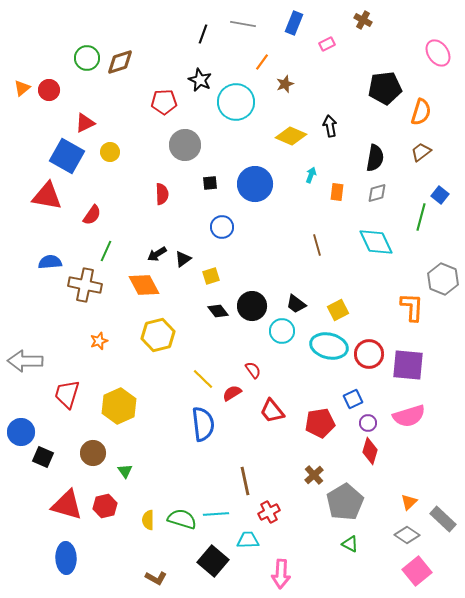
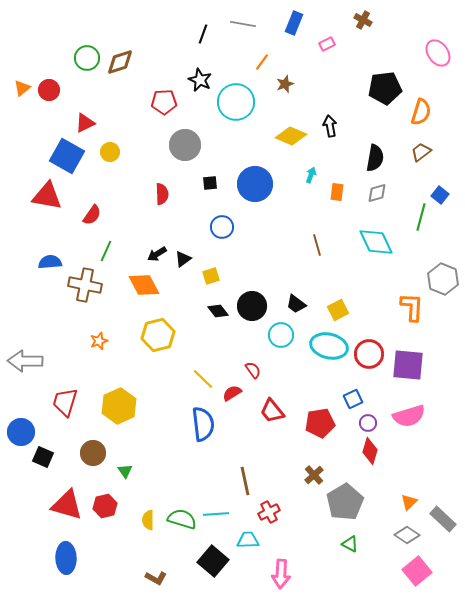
cyan circle at (282, 331): moved 1 px left, 4 px down
red trapezoid at (67, 394): moved 2 px left, 8 px down
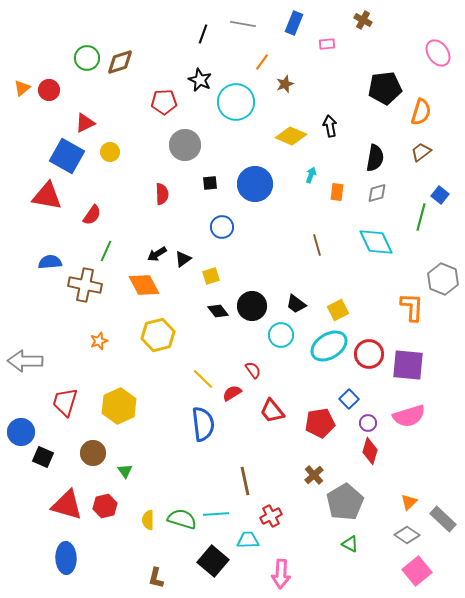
pink rectangle at (327, 44): rotated 21 degrees clockwise
cyan ellipse at (329, 346): rotated 45 degrees counterclockwise
blue square at (353, 399): moved 4 px left; rotated 18 degrees counterclockwise
red cross at (269, 512): moved 2 px right, 4 px down
brown L-shape at (156, 578): rotated 75 degrees clockwise
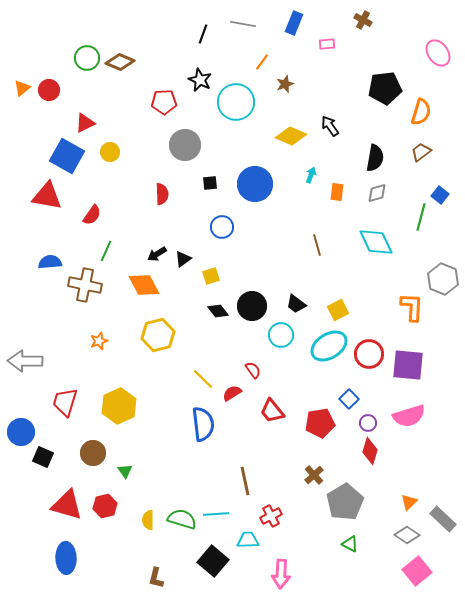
brown diamond at (120, 62): rotated 40 degrees clockwise
black arrow at (330, 126): rotated 25 degrees counterclockwise
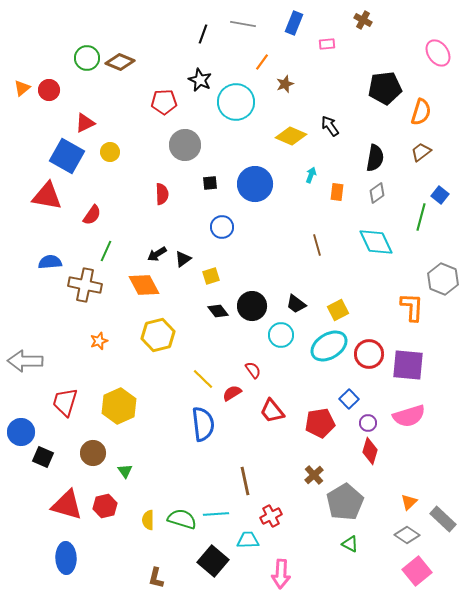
gray diamond at (377, 193): rotated 20 degrees counterclockwise
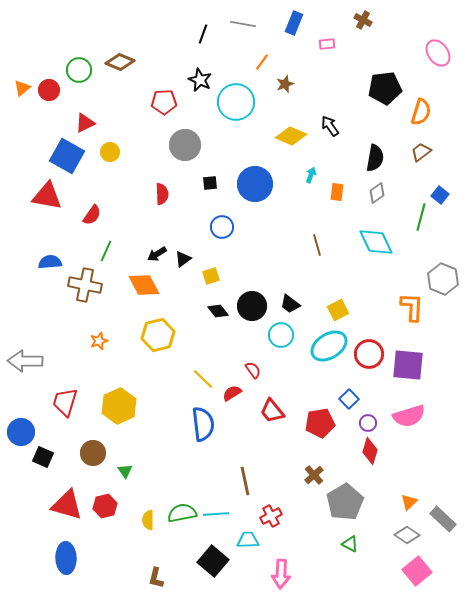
green circle at (87, 58): moved 8 px left, 12 px down
black trapezoid at (296, 304): moved 6 px left
green semicircle at (182, 519): moved 6 px up; rotated 28 degrees counterclockwise
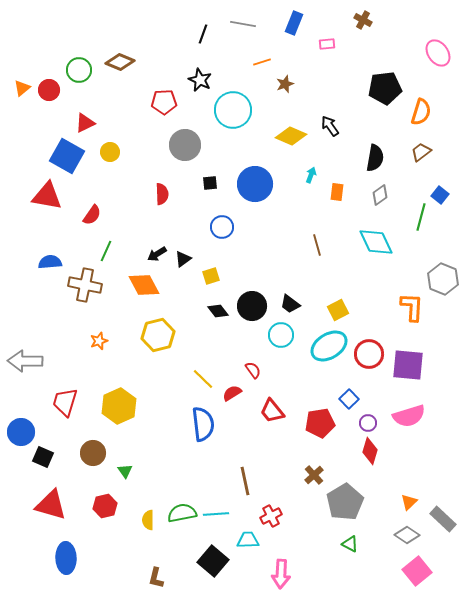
orange line at (262, 62): rotated 36 degrees clockwise
cyan circle at (236, 102): moved 3 px left, 8 px down
gray diamond at (377, 193): moved 3 px right, 2 px down
red triangle at (67, 505): moved 16 px left
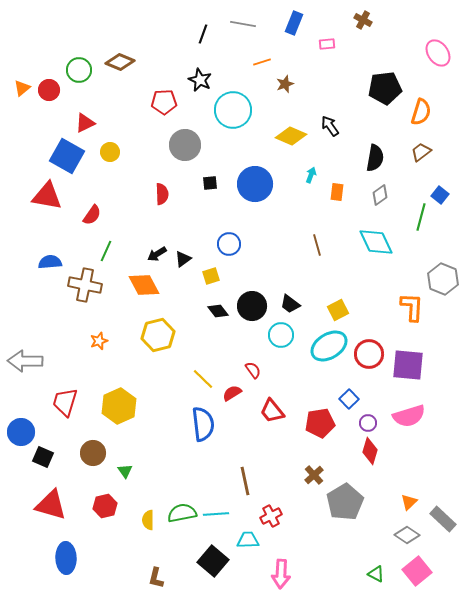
blue circle at (222, 227): moved 7 px right, 17 px down
green triangle at (350, 544): moved 26 px right, 30 px down
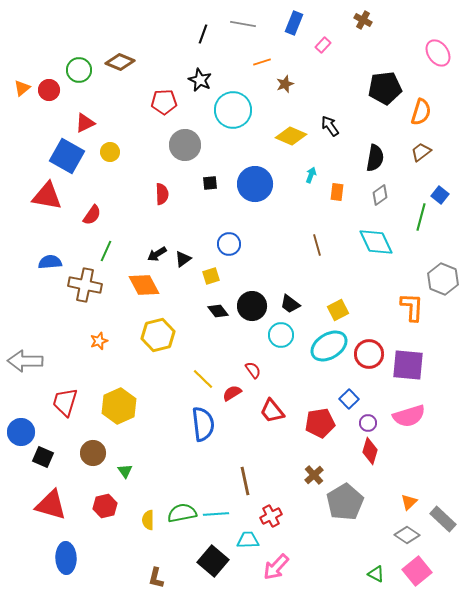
pink rectangle at (327, 44): moved 4 px left, 1 px down; rotated 42 degrees counterclockwise
pink arrow at (281, 574): moved 5 px left, 7 px up; rotated 40 degrees clockwise
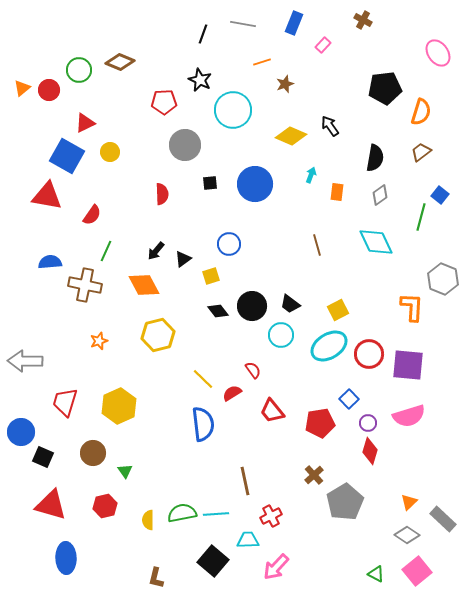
black arrow at (157, 254): moved 1 px left, 3 px up; rotated 18 degrees counterclockwise
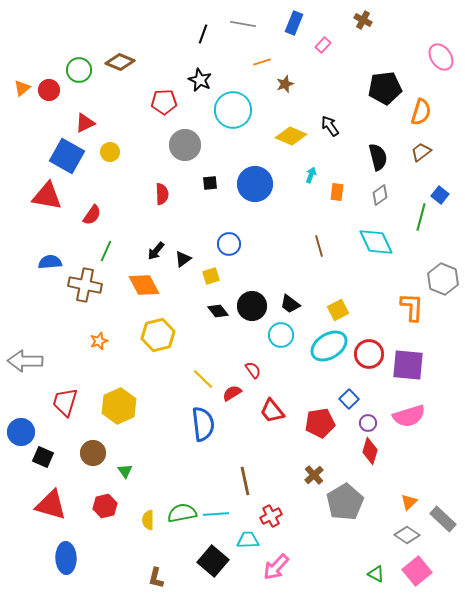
pink ellipse at (438, 53): moved 3 px right, 4 px down
black semicircle at (375, 158): moved 3 px right, 1 px up; rotated 24 degrees counterclockwise
brown line at (317, 245): moved 2 px right, 1 px down
